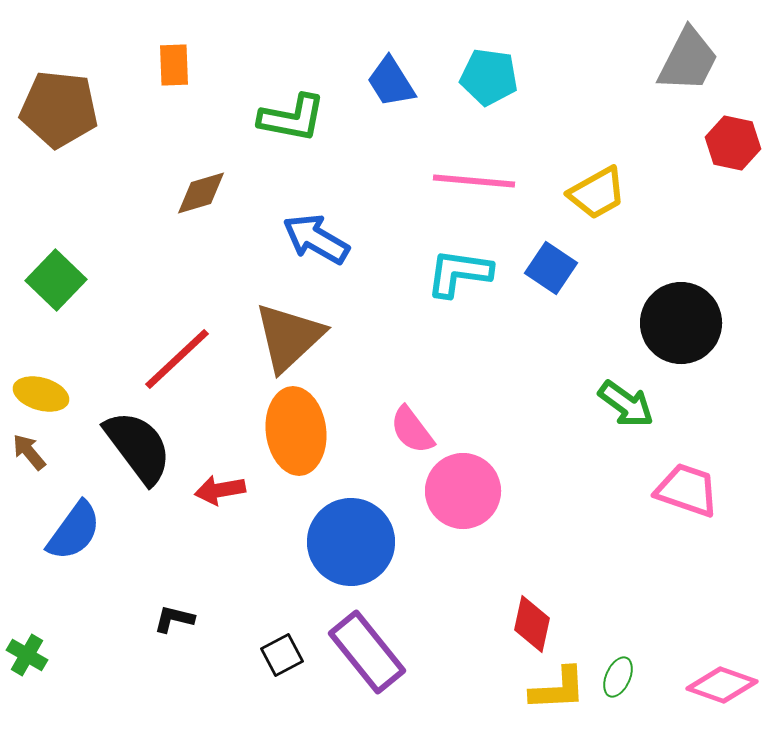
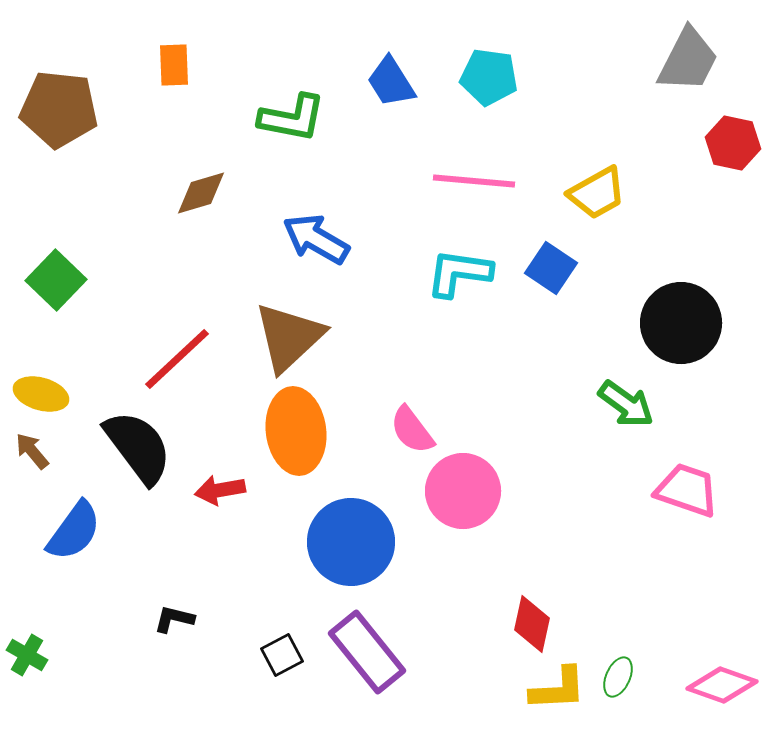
brown arrow: moved 3 px right, 1 px up
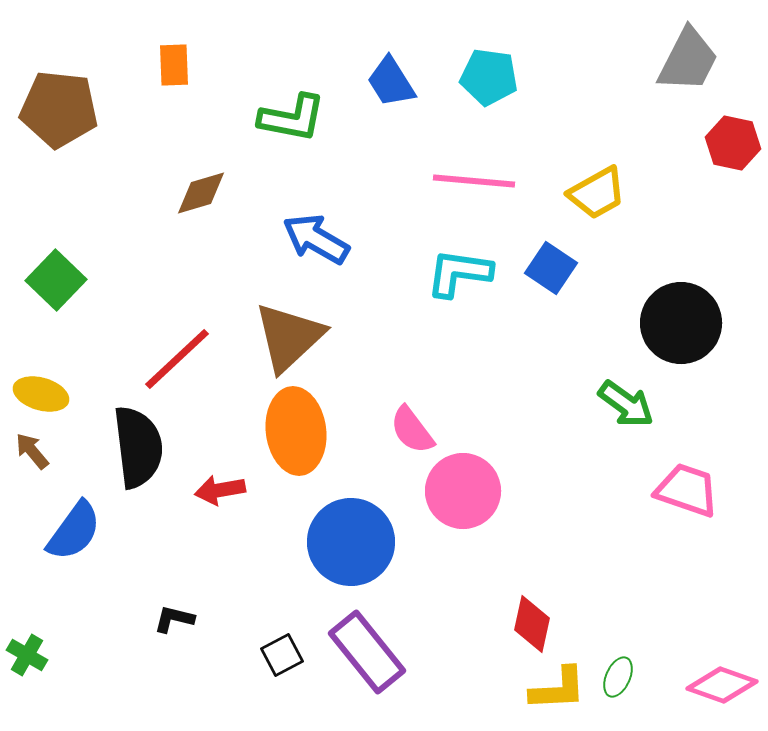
black semicircle: rotated 30 degrees clockwise
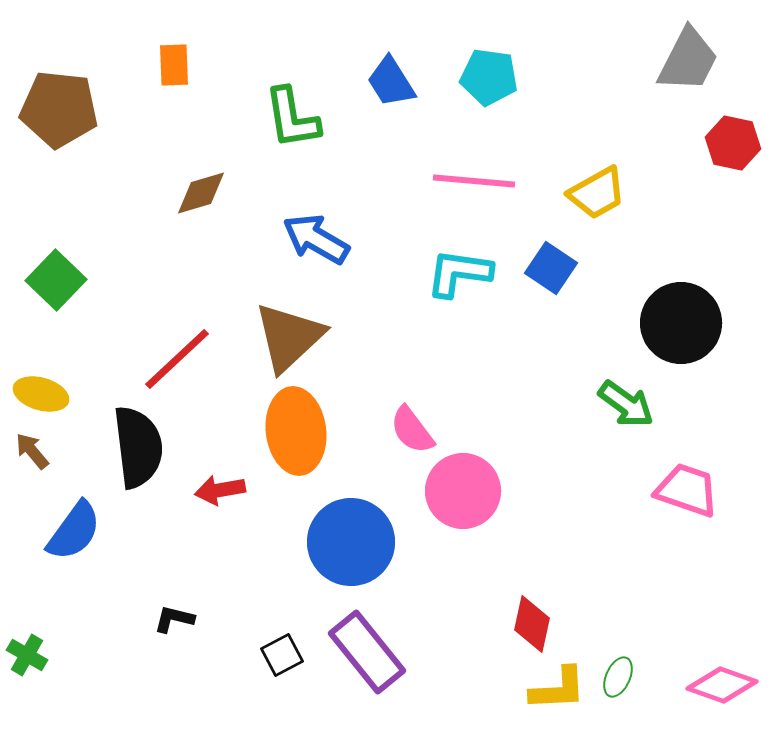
green L-shape: rotated 70 degrees clockwise
